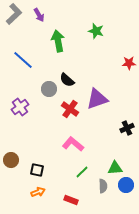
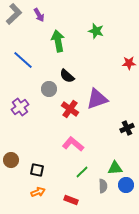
black semicircle: moved 4 px up
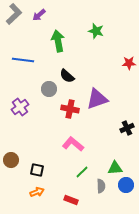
purple arrow: rotated 80 degrees clockwise
blue line: rotated 35 degrees counterclockwise
red cross: rotated 24 degrees counterclockwise
gray semicircle: moved 2 px left
orange arrow: moved 1 px left
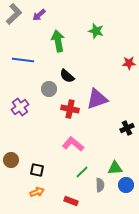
gray semicircle: moved 1 px left, 1 px up
red rectangle: moved 1 px down
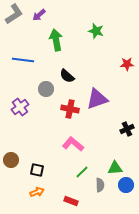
gray L-shape: rotated 10 degrees clockwise
green arrow: moved 2 px left, 1 px up
red star: moved 2 px left, 1 px down
gray circle: moved 3 px left
black cross: moved 1 px down
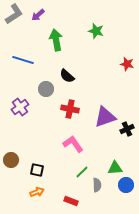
purple arrow: moved 1 px left
blue line: rotated 10 degrees clockwise
red star: rotated 16 degrees clockwise
purple triangle: moved 8 px right, 18 px down
pink L-shape: rotated 15 degrees clockwise
gray semicircle: moved 3 px left
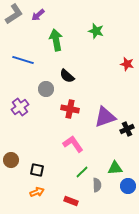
blue circle: moved 2 px right, 1 px down
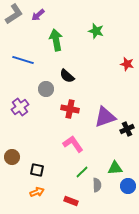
brown circle: moved 1 px right, 3 px up
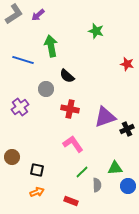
green arrow: moved 5 px left, 6 px down
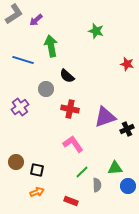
purple arrow: moved 2 px left, 5 px down
brown circle: moved 4 px right, 5 px down
